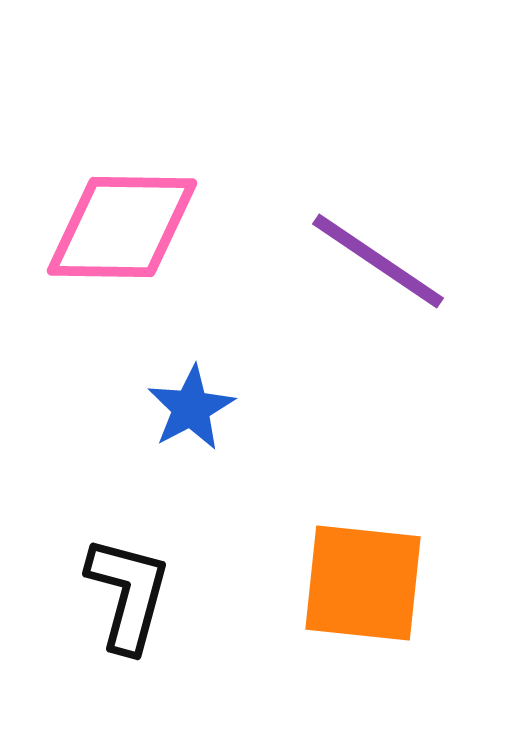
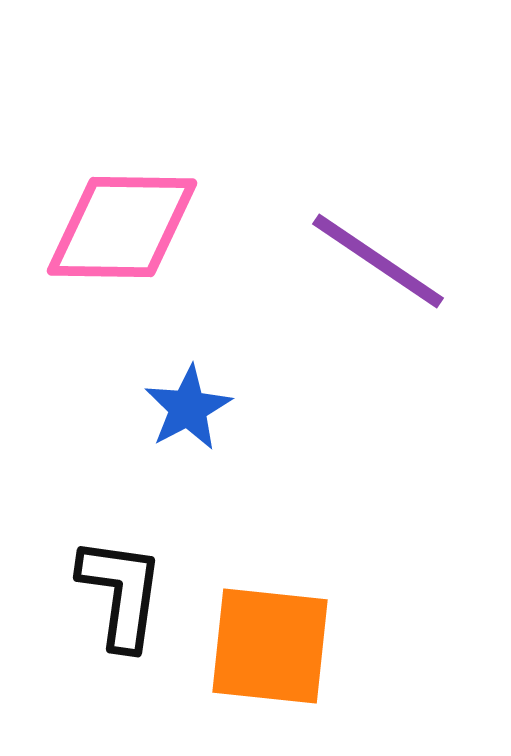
blue star: moved 3 px left
orange square: moved 93 px left, 63 px down
black L-shape: moved 7 px left, 1 px up; rotated 7 degrees counterclockwise
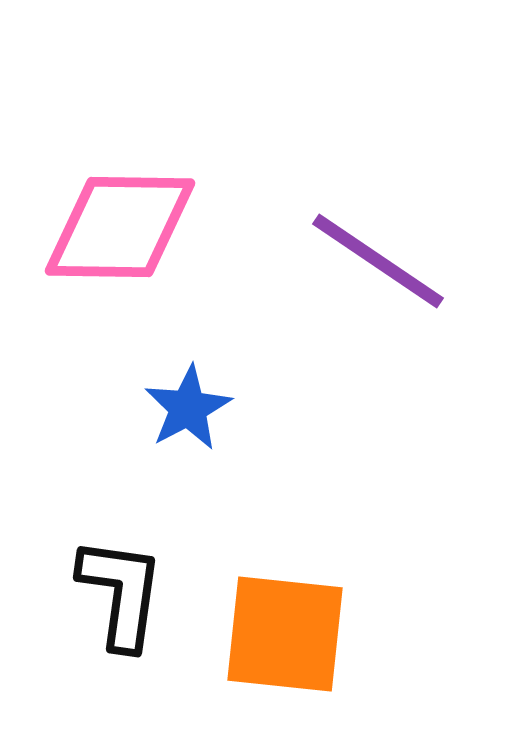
pink diamond: moved 2 px left
orange square: moved 15 px right, 12 px up
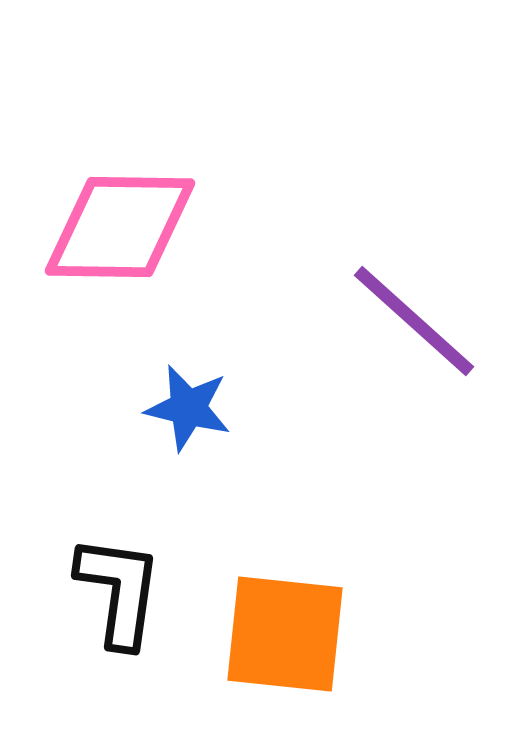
purple line: moved 36 px right, 60 px down; rotated 8 degrees clockwise
blue star: rotated 30 degrees counterclockwise
black L-shape: moved 2 px left, 2 px up
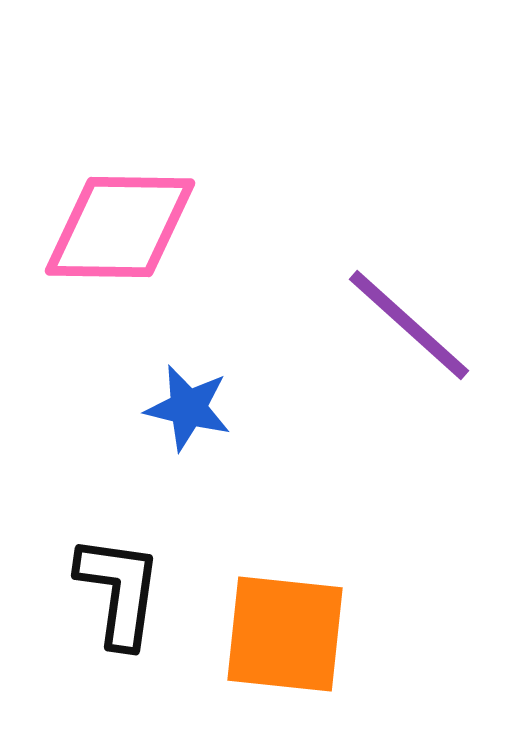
purple line: moved 5 px left, 4 px down
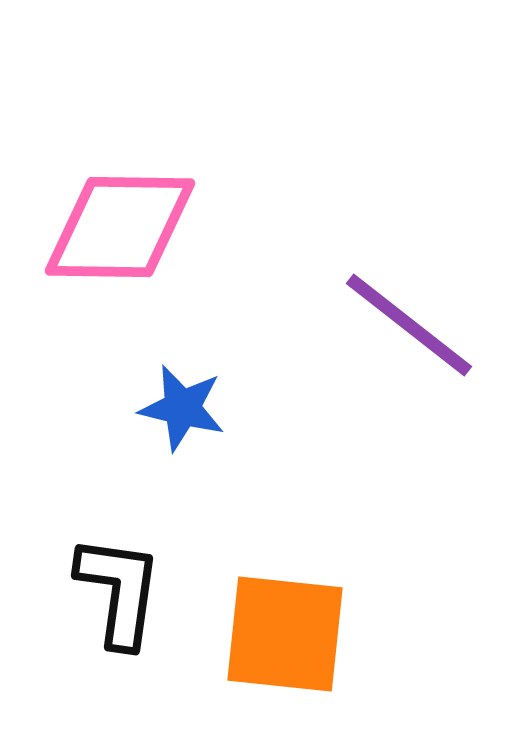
purple line: rotated 4 degrees counterclockwise
blue star: moved 6 px left
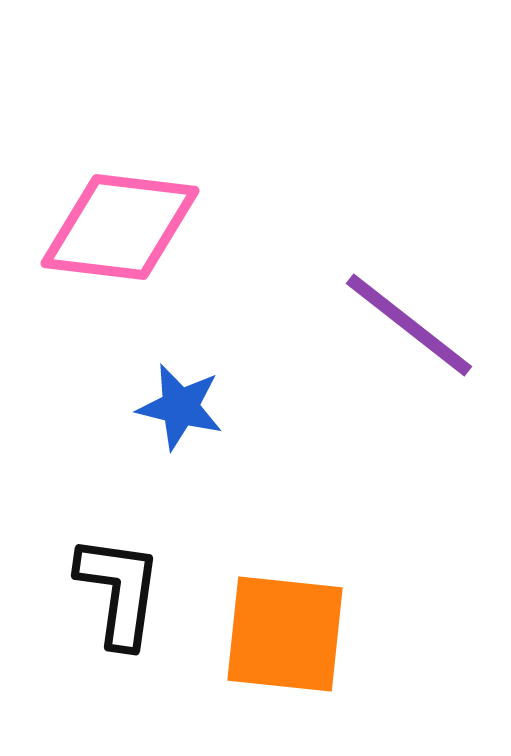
pink diamond: rotated 6 degrees clockwise
blue star: moved 2 px left, 1 px up
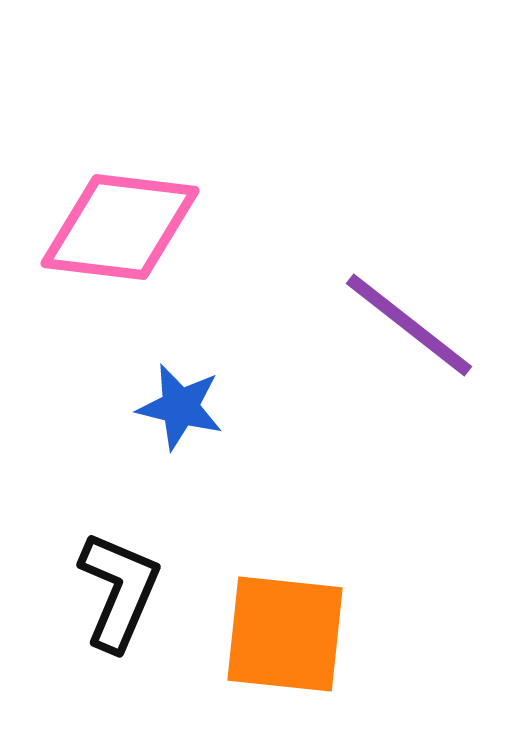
black L-shape: rotated 15 degrees clockwise
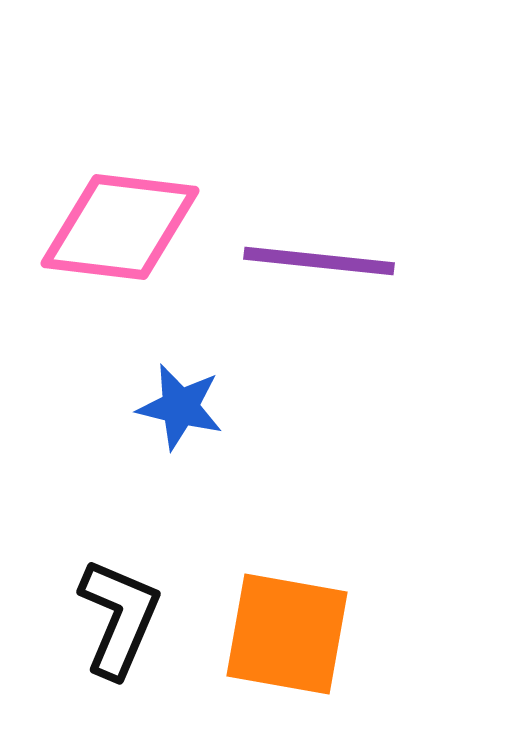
purple line: moved 90 px left, 64 px up; rotated 32 degrees counterclockwise
black L-shape: moved 27 px down
orange square: moved 2 px right; rotated 4 degrees clockwise
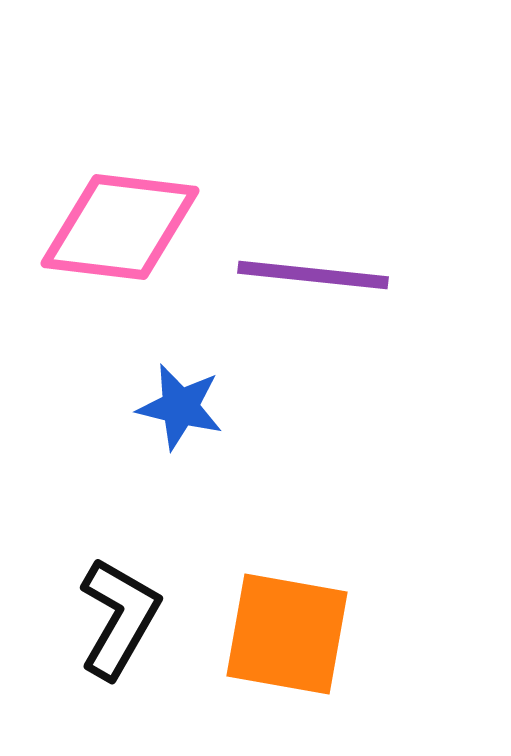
purple line: moved 6 px left, 14 px down
black L-shape: rotated 7 degrees clockwise
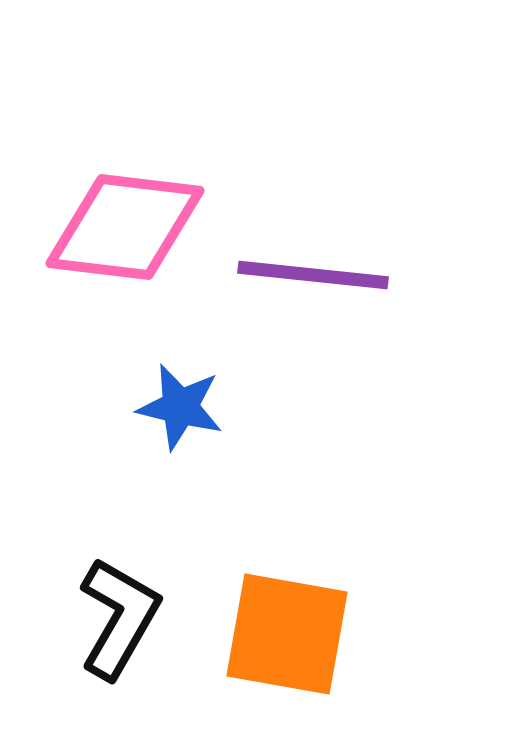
pink diamond: moved 5 px right
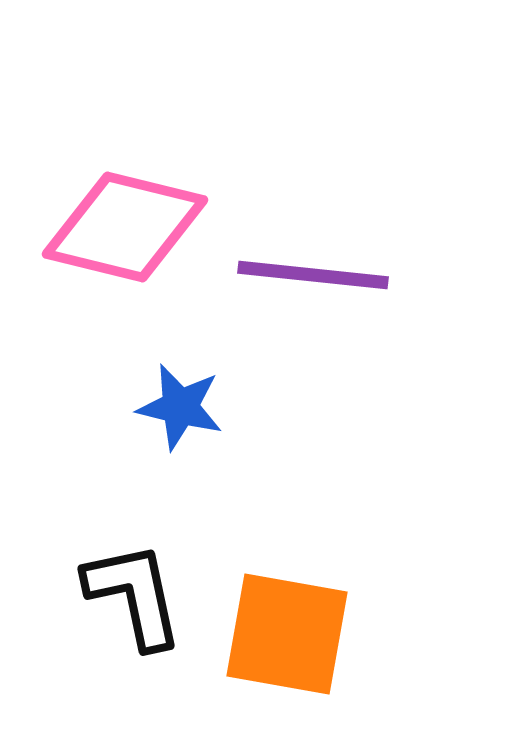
pink diamond: rotated 7 degrees clockwise
black L-shape: moved 15 px right, 23 px up; rotated 42 degrees counterclockwise
